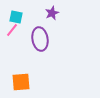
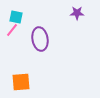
purple star: moved 25 px right; rotated 24 degrees clockwise
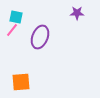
purple ellipse: moved 2 px up; rotated 30 degrees clockwise
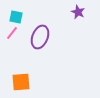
purple star: moved 1 px right, 1 px up; rotated 24 degrees clockwise
pink line: moved 3 px down
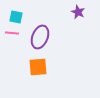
pink line: rotated 56 degrees clockwise
orange square: moved 17 px right, 15 px up
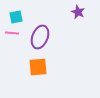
cyan square: rotated 24 degrees counterclockwise
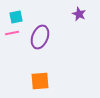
purple star: moved 1 px right, 2 px down
pink line: rotated 16 degrees counterclockwise
orange square: moved 2 px right, 14 px down
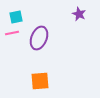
purple ellipse: moved 1 px left, 1 px down
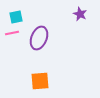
purple star: moved 1 px right
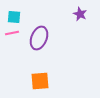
cyan square: moved 2 px left; rotated 16 degrees clockwise
